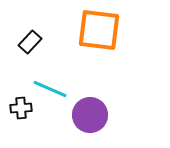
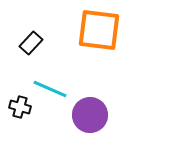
black rectangle: moved 1 px right, 1 px down
black cross: moved 1 px left, 1 px up; rotated 20 degrees clockwise
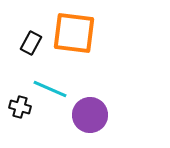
orange square: moved 25 px left, 3 px down
black rectangle: rotated 15 degrees counterclockwise
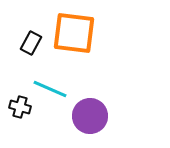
purple circle: moved 1 px down
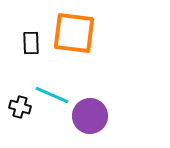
black rectangle: rotated 30 degrees counterclockwise
cyan line: moved 2 px right, 6 px down
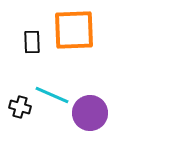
orange square: moved 3 px up; rotated 9 degrees counterclockwise
black rectangle: moved 1 px right, 1 px up
purple circle: moved 3 px up
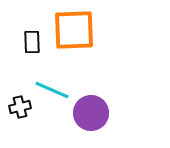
cyan line: moved 5 px up
black cross: rotated 30 degrees counterclockwise
purple circle: moved 1 px right
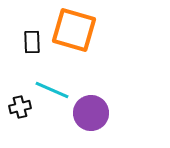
orange square: rotated 18 degrees clockwise
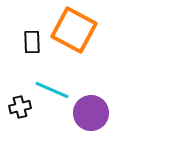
orange square: rotated 12 degrees clockwise
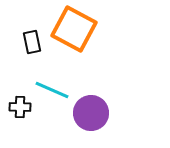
orange square: moved 1 px up
black rectangle: rotated 10 degrees counterclockwise
black cross: rotated 15 degrees clockwise
